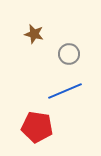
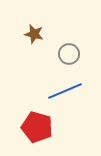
red pentagon: rotated 8 degrees clockwise
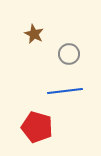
brown star: rotated 12 degrees clockwise
blue line: rotated 16 degrees clockwise
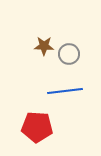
brown star: moved 10 px right, 12 px down; rotated 24 degrees counterclockwise
red pentagon: rotated 12 degrees counterclockwise
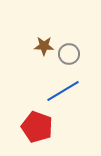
blue line: moved 2 px left; rotated 24 degrees counterclockwise
red pentagon: rotated 16 degrees clockwise
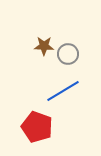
gray circle: moved 1 px left
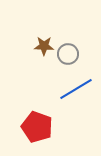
blue line: moved 13 px right, 2 px up
